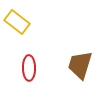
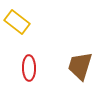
brown trapezoid: moved 1 px down
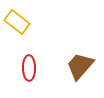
brown trapezoid: rotated 24 degrees clockwise
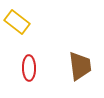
brown trapezoid: rotated 132 degrees clockwise
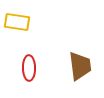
yellow rectangle: rotated 30 degrees counterclockwise
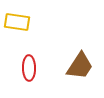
brown trapezoid: rotated 40 degrees clockwise
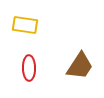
yellow rectangle: moved 8 px right, 3 px down
